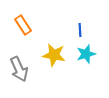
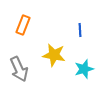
orange rectangle: rotated 54 degrees clockwise
cyan star: moved 2 px left, 15 px down
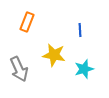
orange rectangle: moved 4 px right, 3 px up
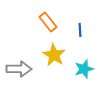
orange rectangle: moved 21 px right; rotated 60 degrees counterclockwise
yellow star: rotated 20 degrees clockwise
gray arrow: rotated 65 degrees counterclockwise
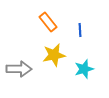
yellow star: rotated 30 degrees clockwise
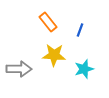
blue line: rotated 24 degrees clockwise
yellow star: rotated 15 degrees clockwise
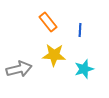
blue line: rotated 16 degrees counterclockwise
gray arrow: rotated 15 degrees counterclockwise
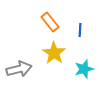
orange rectangle: moved 2 px right
yellow star: moved 2 px up; rotated 30 degrees clockwise
